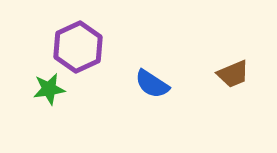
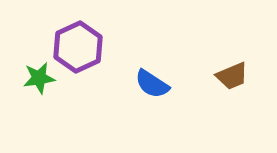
brown trapezoid: moved 1 px left, 2 px down
green star: moved 10 px left, 11 px up
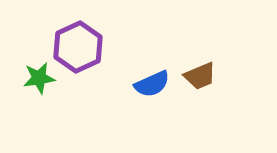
brown trapezoid: moved 32 px left
blue semicircle: rotated 57 degrees counterclockwise
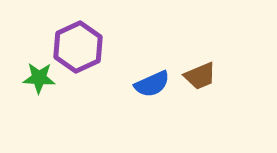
green star: rotated 12 degrees clockwise
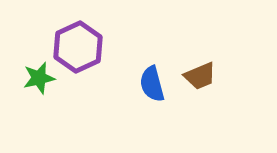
green star: rotated 16 degrees counterclockwise
blue semicircle: rotated 99 degrees clockwise
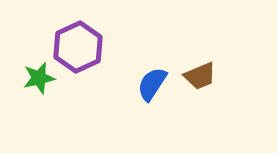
blue semicircle: rotated 48 degrees clockwise
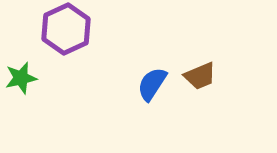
purple hexagon: moved 12 px left, 18 px up
green star: moved 18 px left
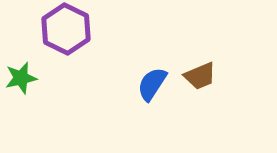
purple hexagon: rotated 9 degrees counterclockwise
